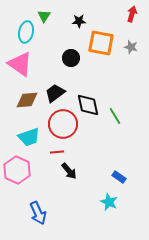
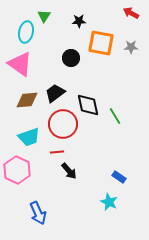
red arrow: moved 1 px left, 1 px up; rotated 77 degrees counterclockwise
gray star: rotated 16 degrees counterclockwise
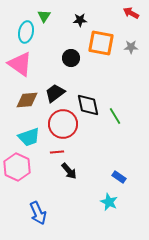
black star: moved 1 px right, 1 px up
pink hexagon: moved 3 px up
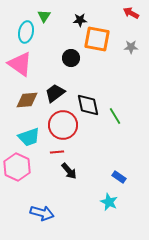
orange square: moved 4 px left, 4 px up
red circle: moved 1 px down
blue arrow: moved 4 px right; rotated 50 degrees counterclockwise
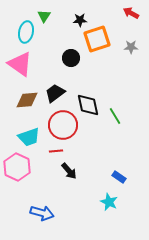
orange square: rotated 28 degrees counterclockwise
red line: moved 1 px left, 1 px up
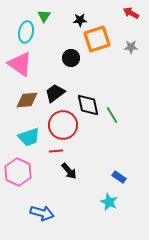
green line: moved 3 px left, 1 px up
pink hexagon: moved 1 px right, 5 px down
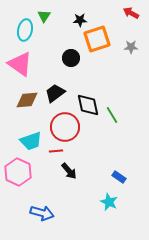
cyan ellipse: moved 1 px left, 2 px up
red circle: moved 2 px right, 2 px down
cyan trapezoid: moved 2 px right, 4 px down
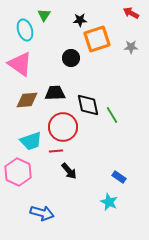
green triangle: moved 1 px up
cyan ellipse: rotated 30 degrees counterclockwise
black trapezoid: rotated 35 degrees clockwise
red circle: moved 2 px left
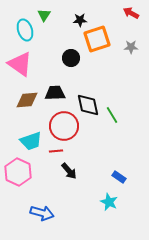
red circle: moved 1 px right, 1 px up
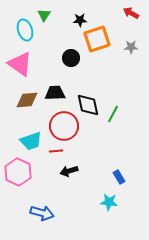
green line: moved 1 px right, 1 px up; rotated 60 degrees clockwise
black arrow: rotated 114 degrees clockwise
blue rectangle: rotated 24 degrees clockwise
cyan star: rotated 18 degrees counterclockwise
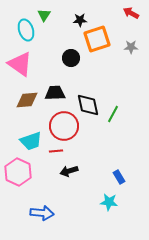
cyan ellipse: moved 1 px right
blue arrow: rotated 10 degrees counterclockwise
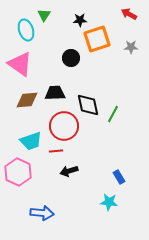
red arrow: moved 2 px left, 1 px down
